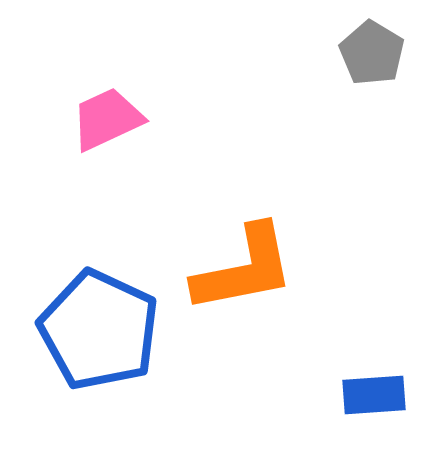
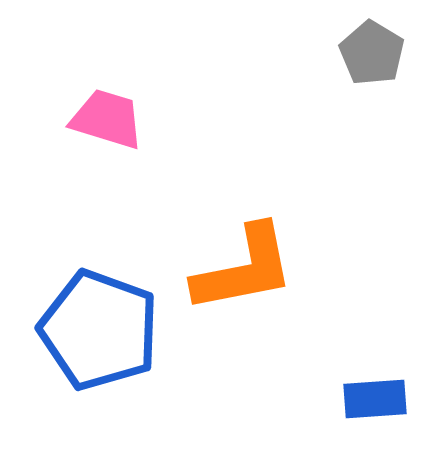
pink trapezoid: rotated 42 degrees clockwise
blue pentagon: rotated 5 degrees counterclockwise
blue rectangle: moved 1 px right, 4 px down
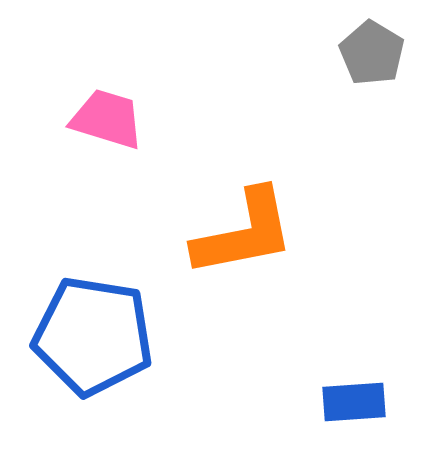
orange L-shape: moved 36 px up
blue pentagon: moved 6 px left, 6 px down; rotated 11 degrees counterclockwise
blue rectangle: moved 21 px left, 3 px down
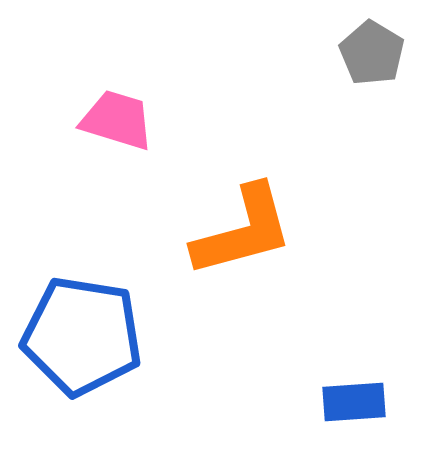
pink trapezoid: moved 10 px right, 1 px down
orange L-shape: moved 1 px left, 2 px up; rotated 4 degrees counterclockwise
blue pentagon: moved 11 px left
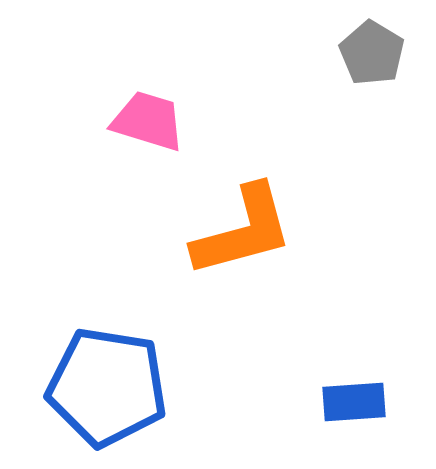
pink trapezoid: moved 31 px right, 1 px down
blue pentagon: moved 25 px right, 51 px down
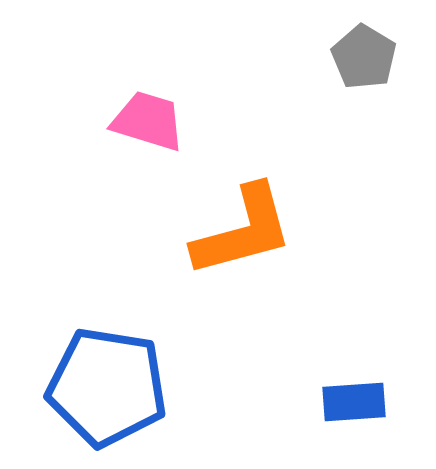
gray pentagon: moved 8 px left, 4 px down
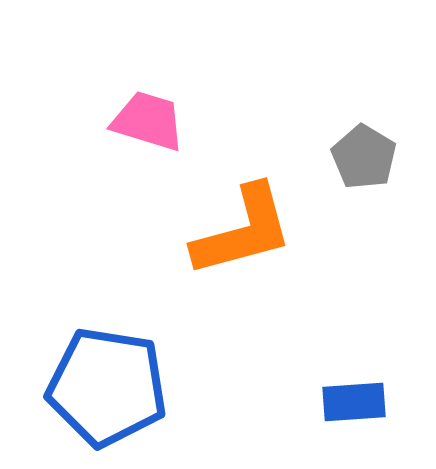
gray pentagon: moved 100 px down
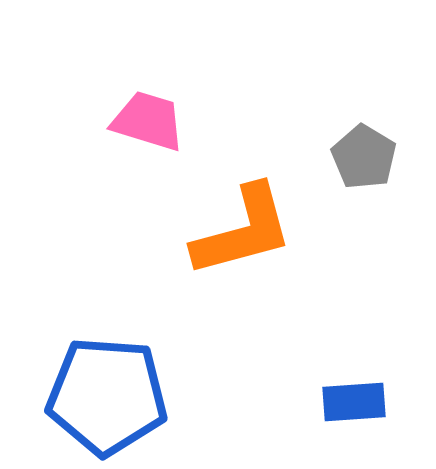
blue pentagon: moved 9 px down; rotated 5 degrees counterclockwise
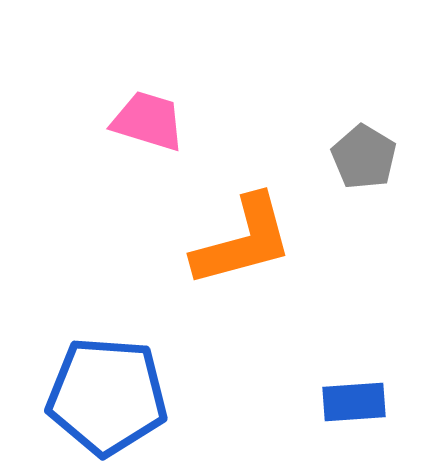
orange L-shape: moved 10 px down
